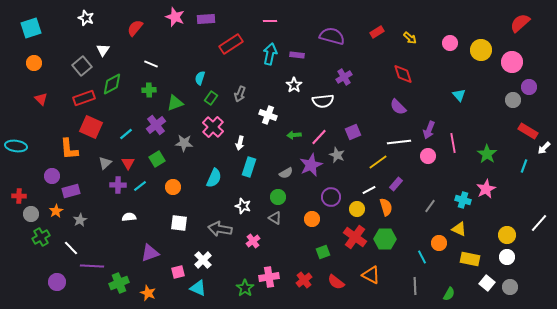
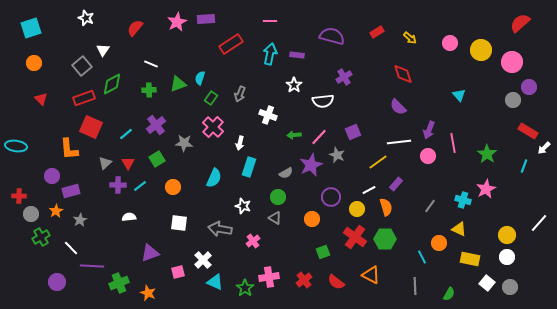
pink star at (175, 17): moved 2 px right, 5 px down; rotated 24 degrees clockwise
green triangle at (175, 103): moved 3 px right, 19 px up
cyan triangle at (198, 288): moved 17 px right, 6 px up
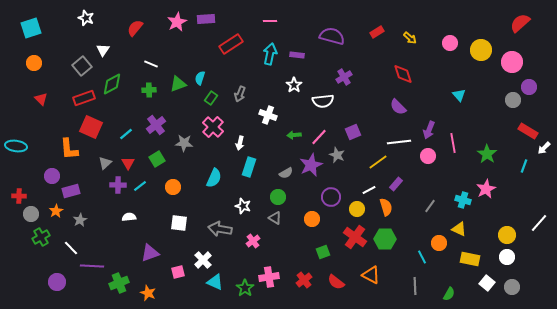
gray circle at (510, 287): moved 2 px right
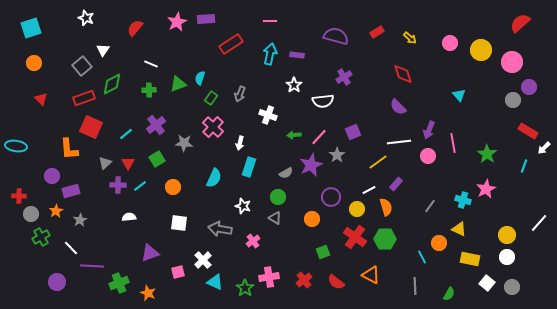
purple semicircle at (332, 36): moved 4 px right
gray star at (337, 155): rotated 14 degrees clockwise
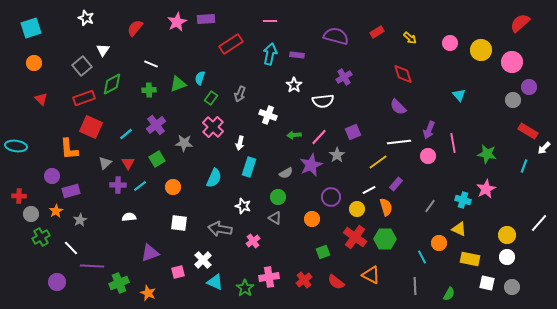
green star at (487, 154): rotated 24 degrees counterclockwise
white square at (487, 283): rotated 28 degrees counterclockwise
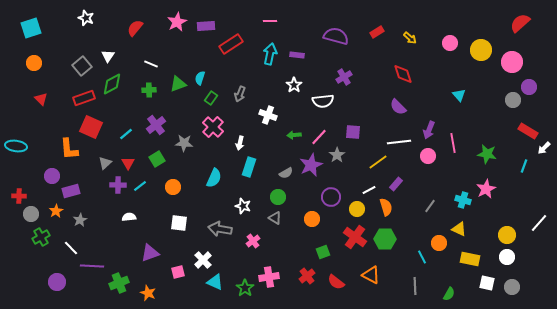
purple rectangle at (206, 19): moved 7 px down
white triangle at (103, 50): moved 5 px right, 6 px down
purple square at (353, 132): rotated 28 degrees clockwise
red cross at (304, 280): moved 3 px right, 4 px up
